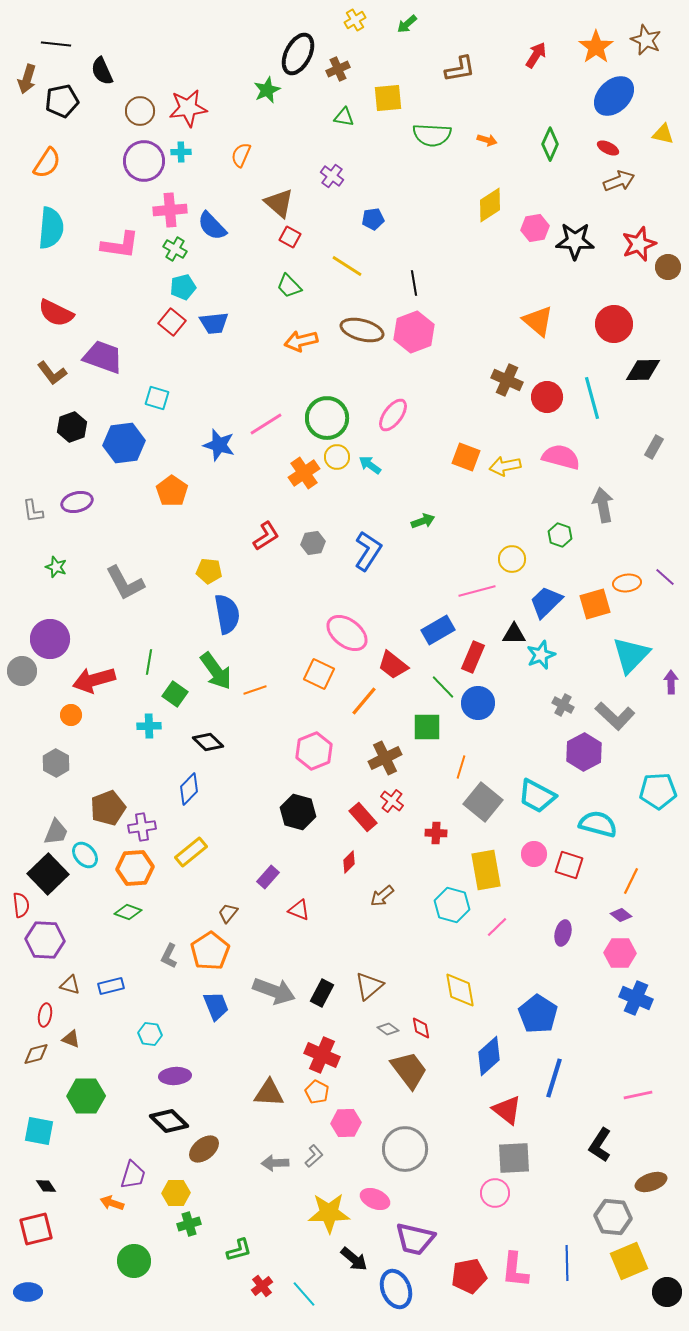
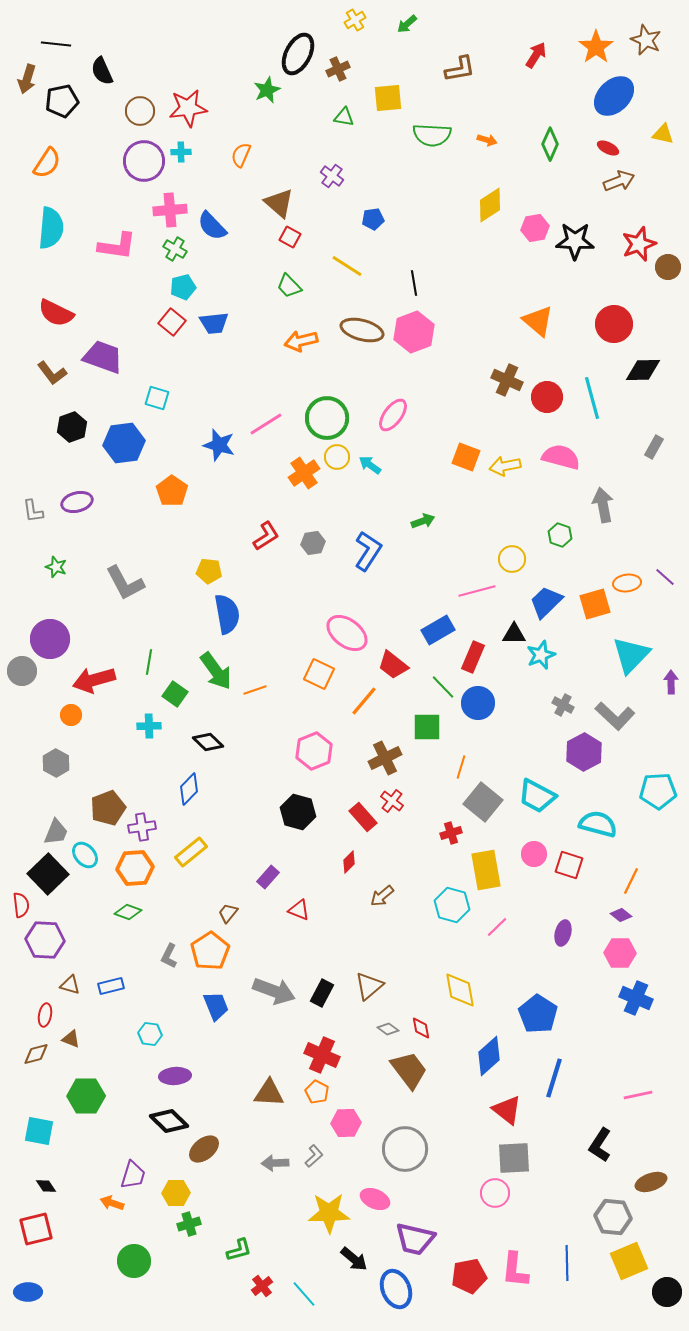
pink L-shape at (120, 245): moved 3 px left, 1 px down
red cross at (436, 833): moved 15 px right; rotated 20 degrees counterclockwise
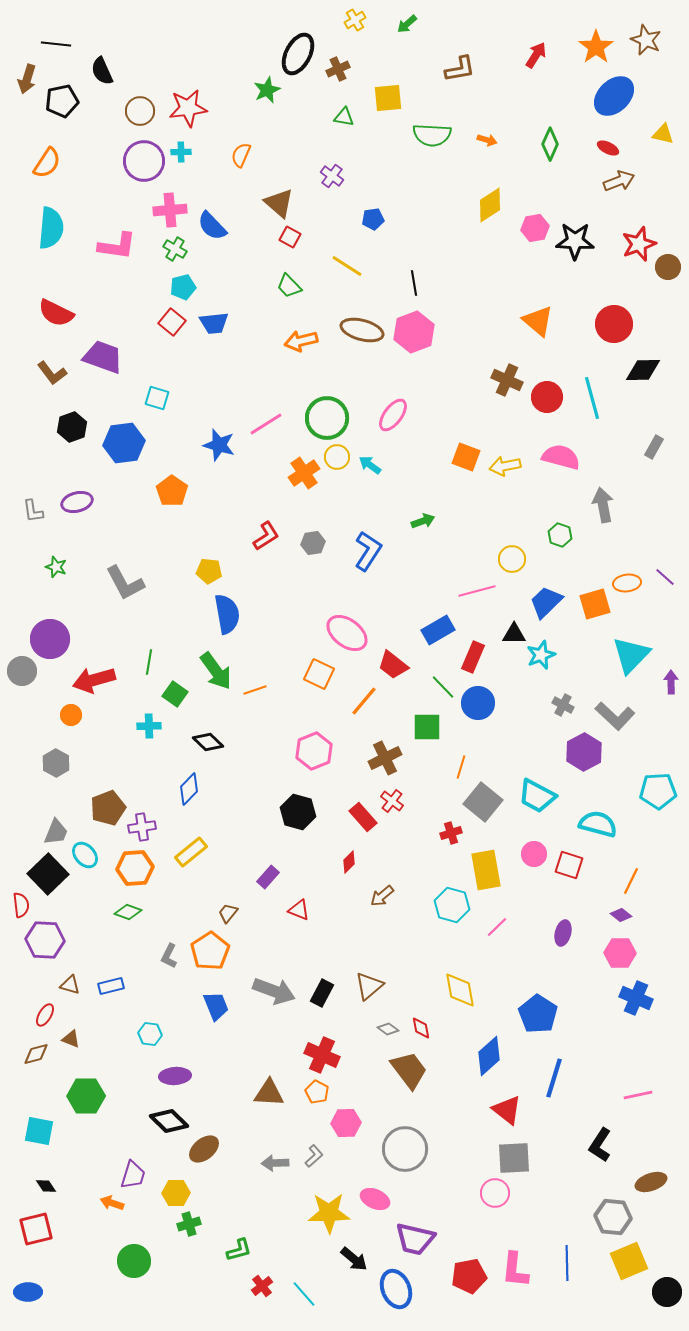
red ellipse at (45, 1015): rotated 20 degrees clockwise
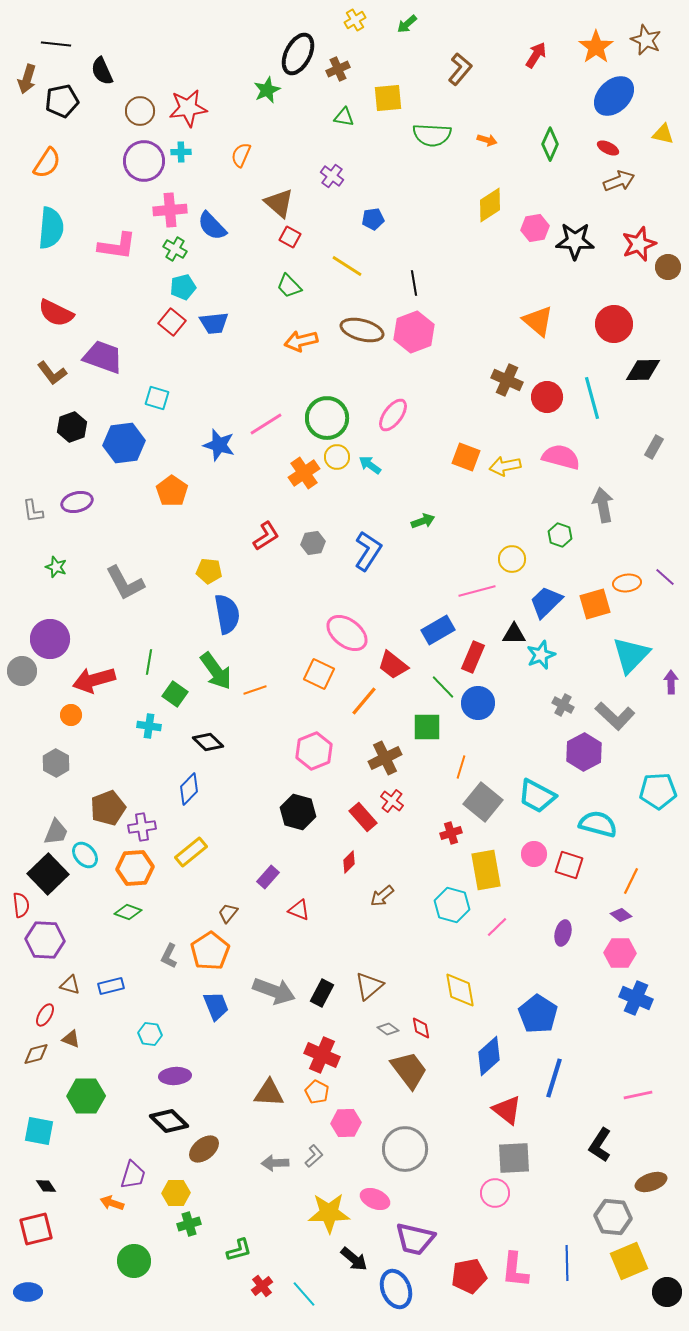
brown L-shape at (460, 69): rotated 40 degrees counterclockwise
cyan cross at (149, 726): rotated 10 degrees clockwise
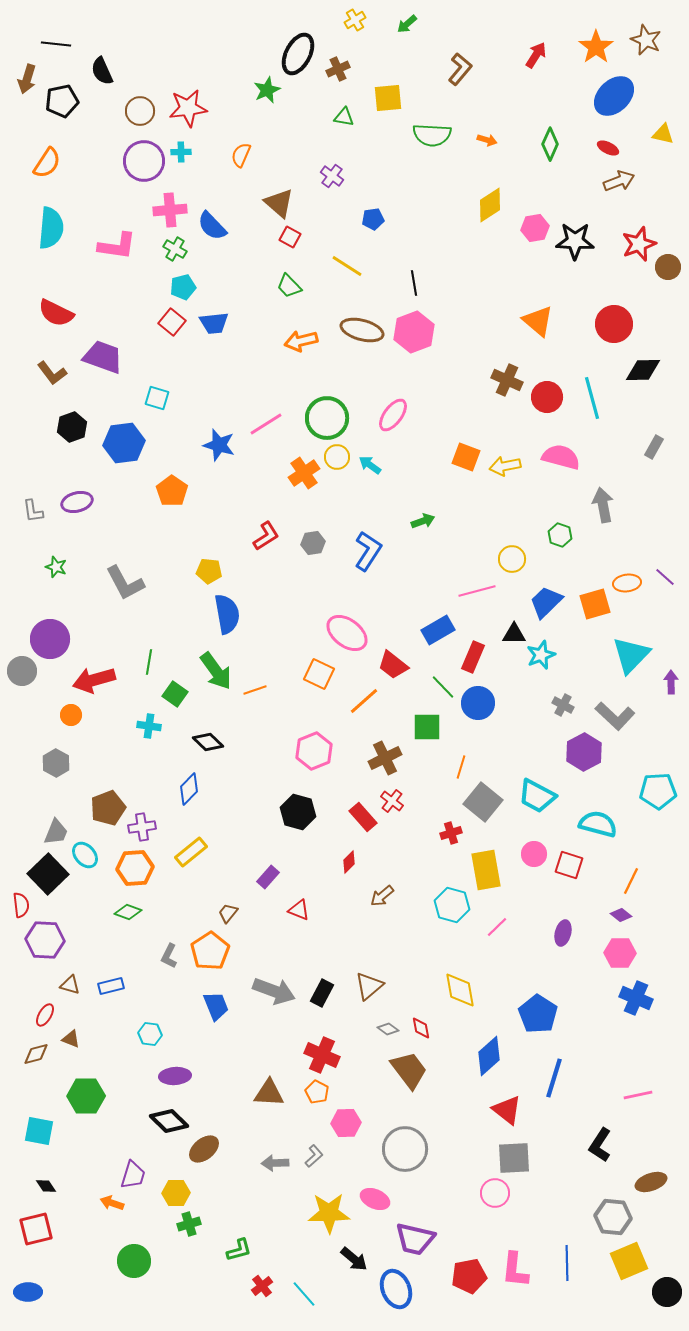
orange line at (364, 701): rotated 8 degrees clockwise
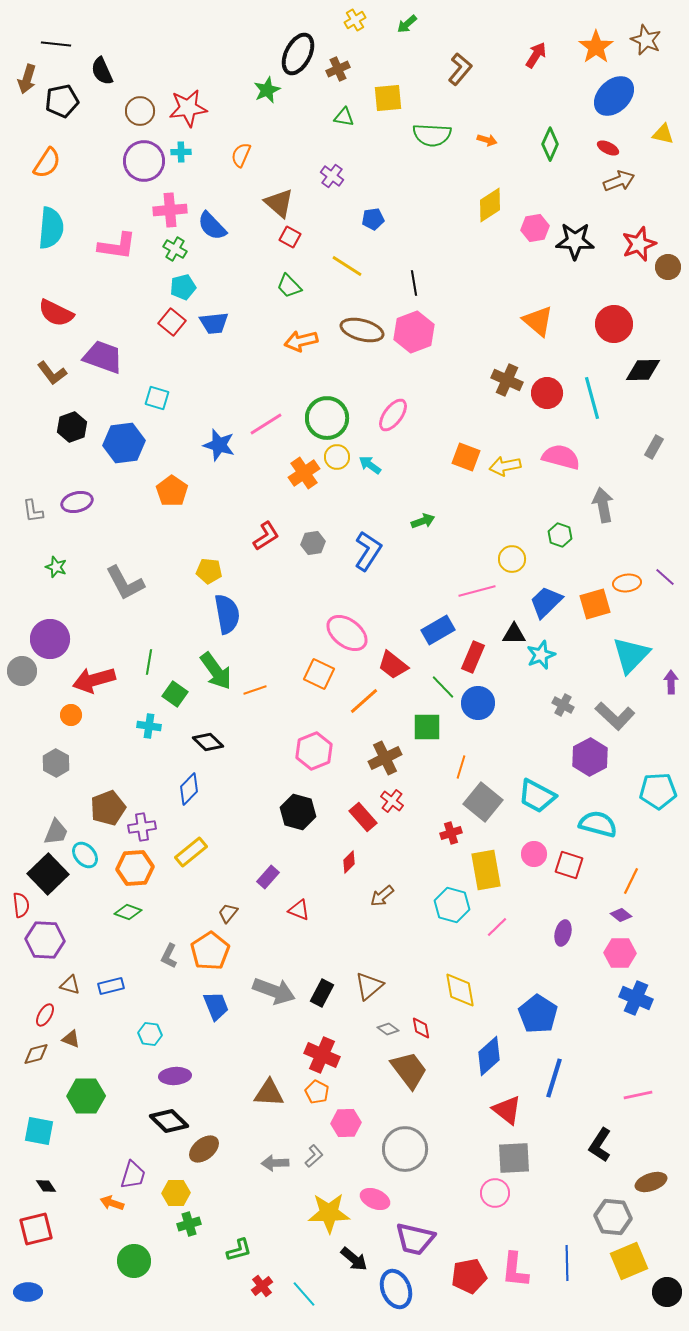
red circle at (547, 397): moved 4 px up
purple hexagon at (584, 752): moved 6 px right, 5 px down
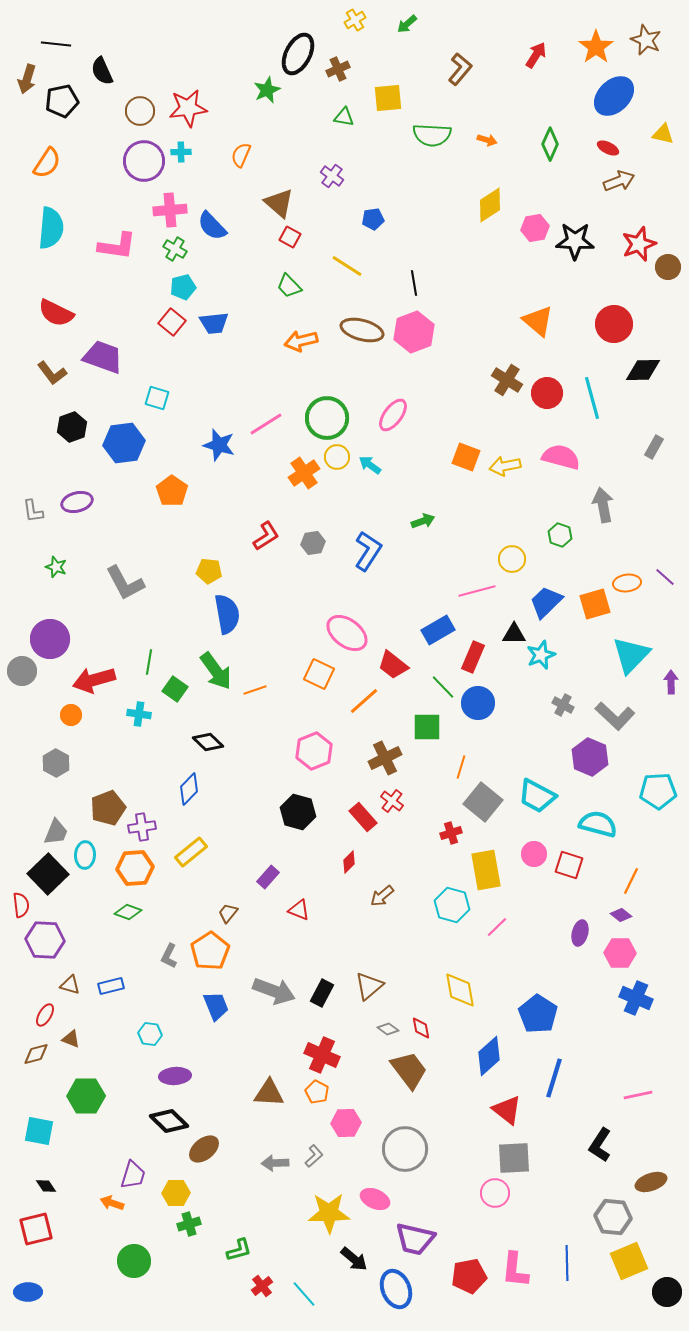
brown cross at (507, 380): rotated 8 degrees clockwise
green square at (175, 694): moved 5 px up
cyan cross at (149, 726): moved 10 px left, 12 px up
purple hexagon at (590, 757): rotated 9 degrees counterclockwise
cyan ellipse at (85, 855): rotated 44 degrees clockwise
purple ellipse at (563, 933): moved 17 px right
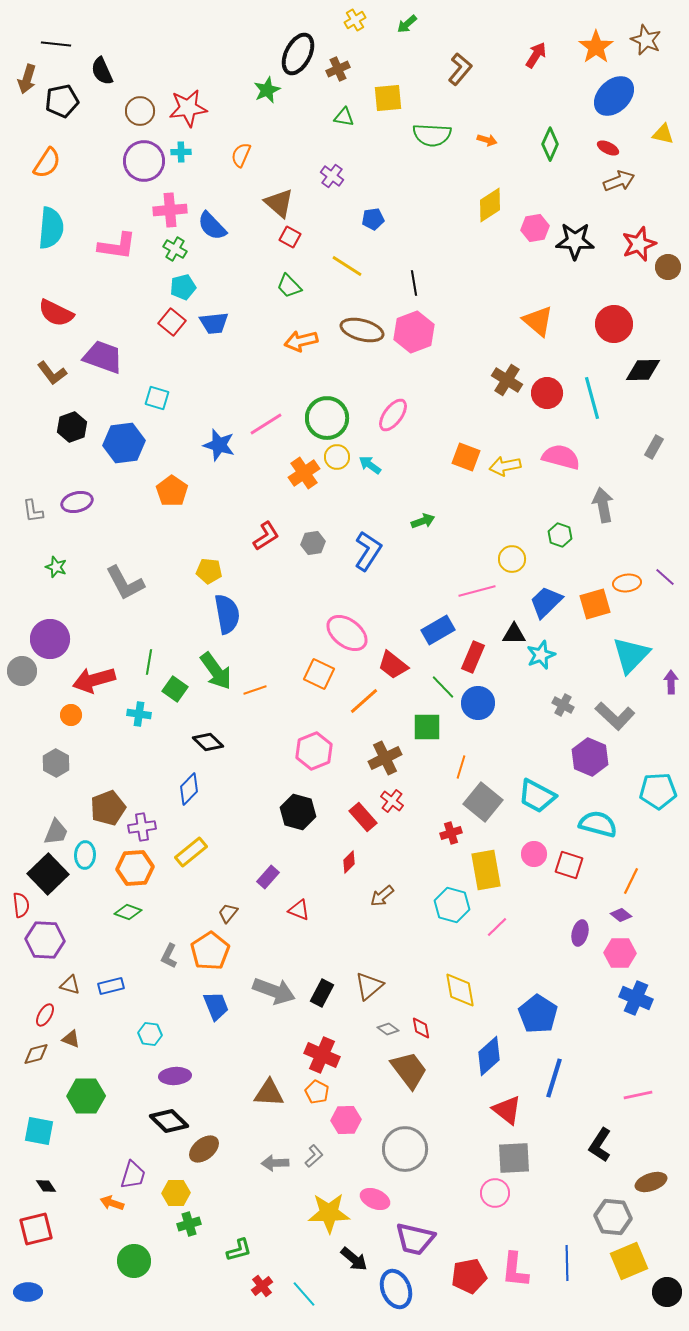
pink hexagon at (346, 1123): moved 3 px up
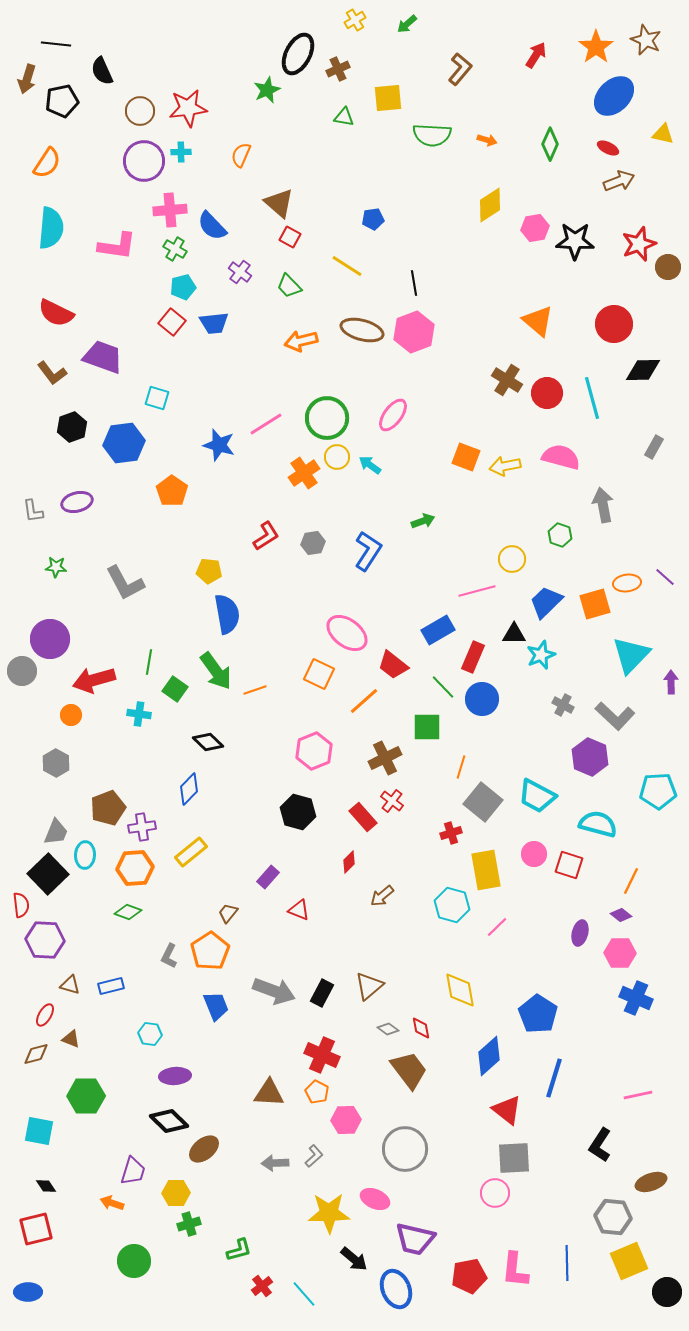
purple cross at (332, 176): moved 92 px left, 96 px down
green star at (56, 567): rotated 15 degrees counterclockwise
blue circle at (478, 703): moved 4 px right, 4 px up
purple trapezoid at (133, 1175): moved 4 px up
